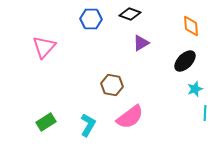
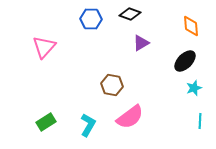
cyan star: moved 1 px left, 1 px up
cyan line: moved 5 px left, 8 px down
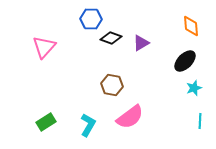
black diamond: moved 19 px left, 24 px down
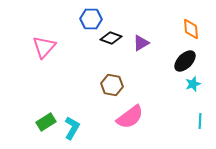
orange diamond: moved 3 px down
cyan star: moved 1 px left, 4 px up
cyan L-shape: moved 16 px left, 3 px down
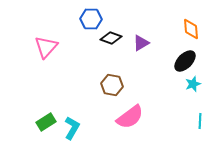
pink triangle: moved 2 px right
